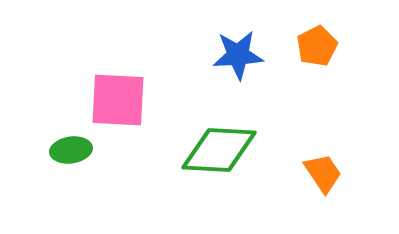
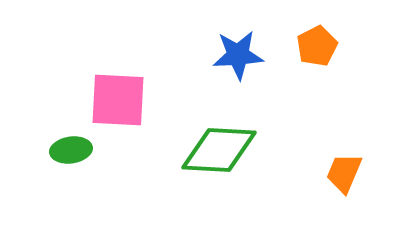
orange trapezoid: moved 21 px right; rotated 123 degrees counterclockwise
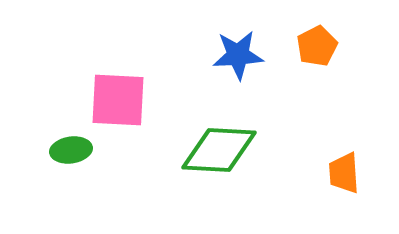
orange trapezoid: rotated 27 degrees counterclockwise
